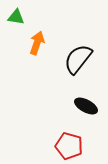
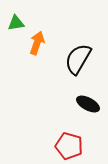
green triangle: moved 6 px down; rotated 18 degrees counterclockwise
black semicircle: rotated 8 degrees counterclockwise
black ellipse: moved 2 px right, 2 px up
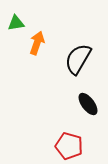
black ellipse: rotated 25 degrees clockwise
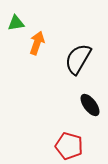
black ellipse: moved 2 px right, 1 px down
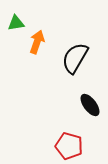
orange arrow: moved 1 px up
black semicircle: moved 3 px left, 1 px up
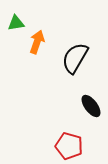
black ellipse: moved 1 px right, 1 px down
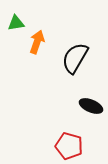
black ellipse: rotated 30 degrees counterclockwise
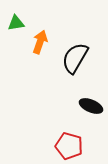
orange arrow: moved 3 px right
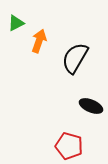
green triangle: rotated 18 degrees counterclockwise
orange arrow: moved 1 px left, 1 px up
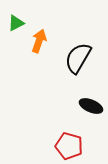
black semicircle: moved 3 px right
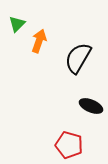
green triangle: moved 1 px right, 1 px down; rotated 18 degrees counterclockwise
red pentagon: moved 1 px up
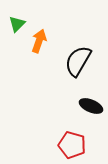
black semicircle: moved 3 px down
red pentagon: moved 3 px right
